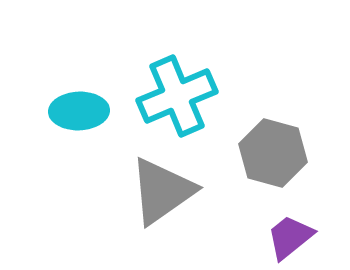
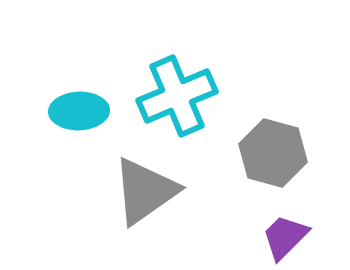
gray triangle: moved 17 px left
purple trapezoid: moved 5 px left; rotated 6 degrees counterclockwise
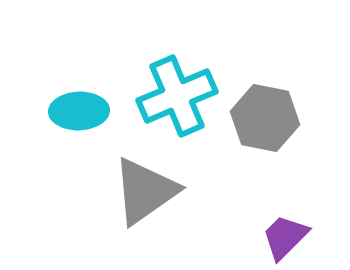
gray hexagon: moved 8 px left, 35 px up; rotated 4 degrees counterclockwise
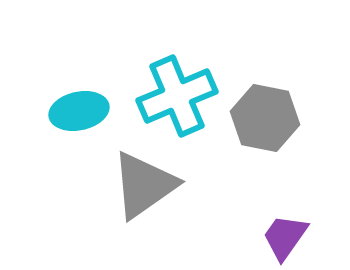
cyan ellipse: rotated 10 degrees counterclockwise
gray triangle: moved 1 px left, 6 px up
purple trapezoid: rotated 10 degrees counterclockwise
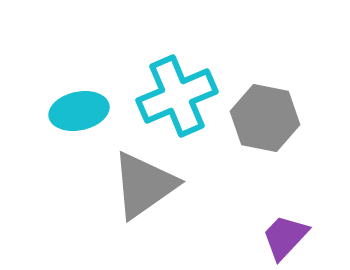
purple trapezoid: rotated 8 degrees clockwise
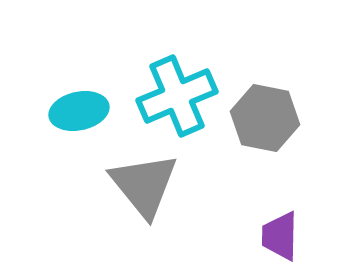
gray triangle: rotated 34 degrees counterclockwise
purple trapezoid: moved 5 px left, 1 px up; rotated 42 degrees counterclockwise
